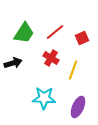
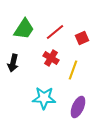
green trapezoid: moved 4 px up
black arrow: rotated 120 degrees clockwise
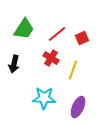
red line: moved 2 px right, 2 px down
black arrow: moved 1 px right, 1 px down
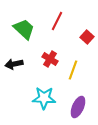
green trapezoid: rotated 80 degrees counterclockwise
red line: moved 13 px up; rotated 24 degrees counterclockwise
red square: moved 5 px right, 1 px up; rotated 24 degrees counterclockwise
red cross: moved 1 px left, 1 px down
black arrow: rotated 66 degrees clockwise
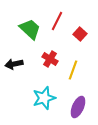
green trapezoid: moved 6 px right
red square: moved 7 px left, 3 px up
cyan star: rotated 20 degrees counterclockwise
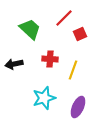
red line: moved 7 px right, 3 px up; rotated 18 degrees clockwise
red square: rotated 24 degrees clockwise
red cross: rotated 28 degrees counterclockwise
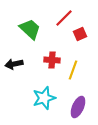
red cross: moved 2 px right, 1 px down
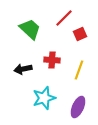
black arrow: moved 9 px right, 5 px down
yellow line: moved 6 px right
